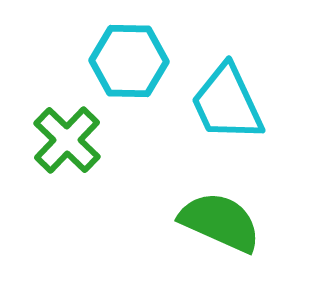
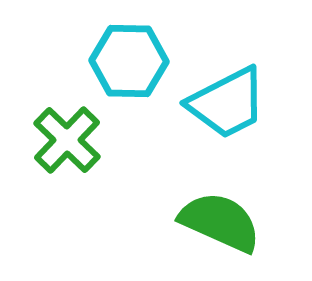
cyan trapezoid: rotated 92 degrees counterclockwise
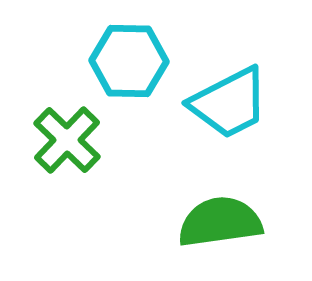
cyan trapezoid: moved 2 px right
green semicircle: rotated 32 degrees counterclockwise
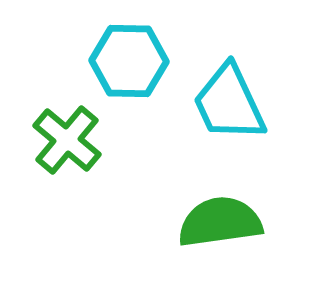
cyan trapezoid: rotated 92 degrees clockwise
green cross: rotated 4 degrees counterclockwise
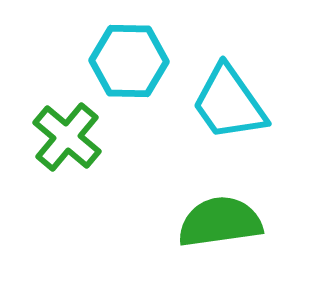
cyan trapezoid: rotated 10 degrees counterclockwise
green cross: moved 3 px up
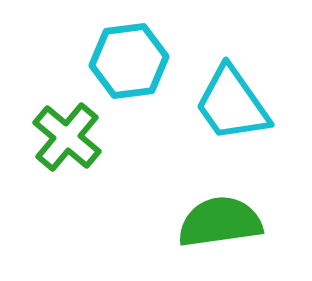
cyan hexagon: rotated 8 degrees counterclockwise
cyan trapezoid: moved 3 px right, 1 px down
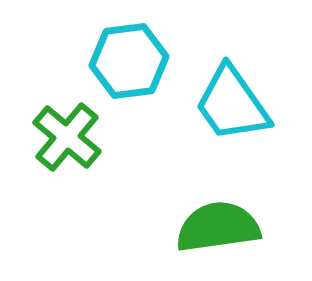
green semicircle: moved 2 px left, 5 px down
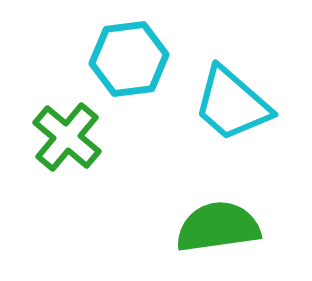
cyan hexagon: moved 2 px up
cyan trapezoid: rotated 14 degrees counterclockwise
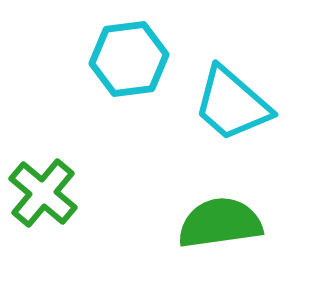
green cross: moved 24 px left, 56 px down
green semicircle: moved 2 px right, 4 px up
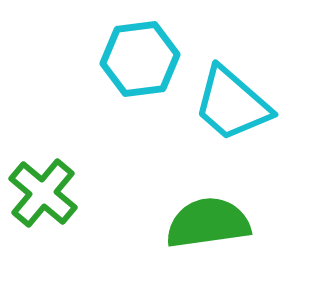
cyan hexagon: moved 11 px right
green semicircle: moved 12 px left
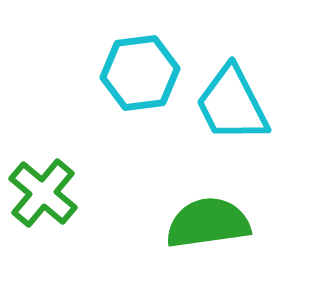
cyan hexagon: moved 14 px down
cyan trapezoid: rotated 22 degrees clockwise
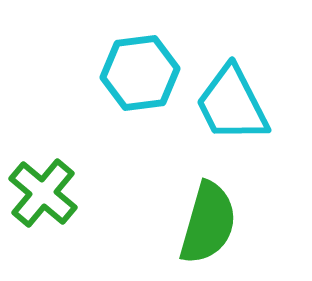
green semicircle: rotated 114 degrees clockwise
